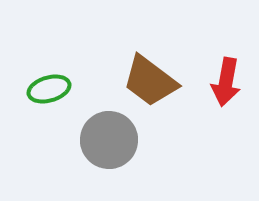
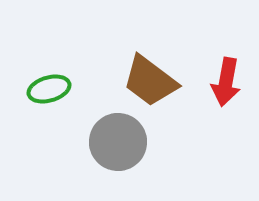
gray circle: moved 9 px right, 2 px down
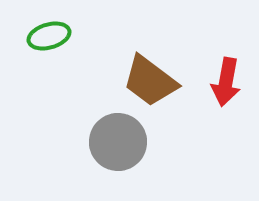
green ellipse: moved 53 px up
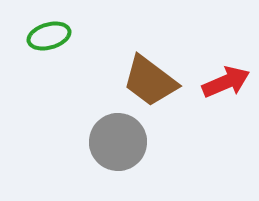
red arrow: rotated 123 degrees counterclockwise
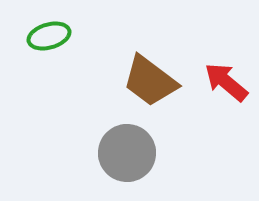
red arrow: rotated 117 degrees counterclockwise
gray circle: moved 9 px right, 11 px down
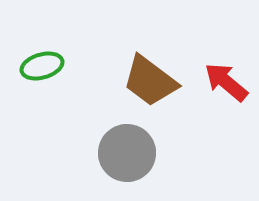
green ellipse: moved 7 px left, 30 px down
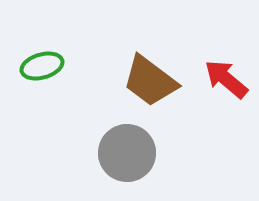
red arrow: moved 3 px up
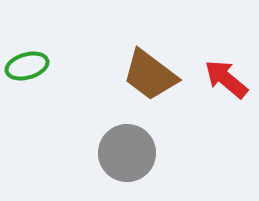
green ellipse: moved 15 px left
brown trapezoid: moved 6 px up
